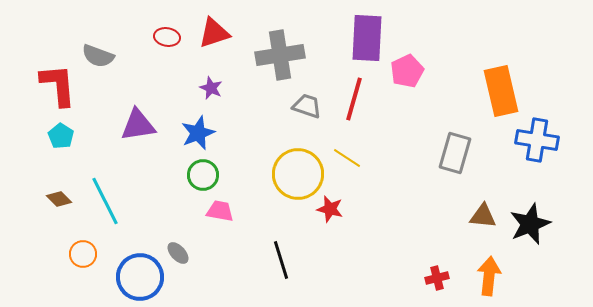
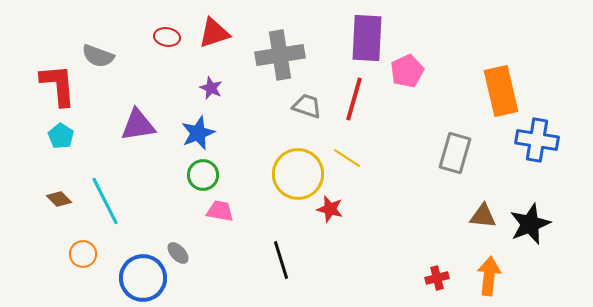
blue circle: moved 3 px right, 1 px down
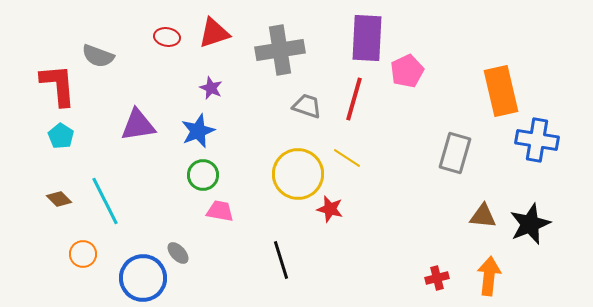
gray cross: moved 5 px up
blue star: moved 2 px up
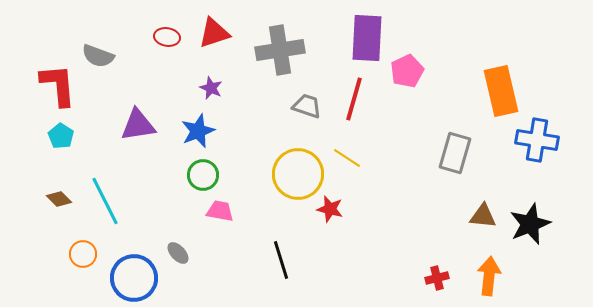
blue circle: moved 9 px left
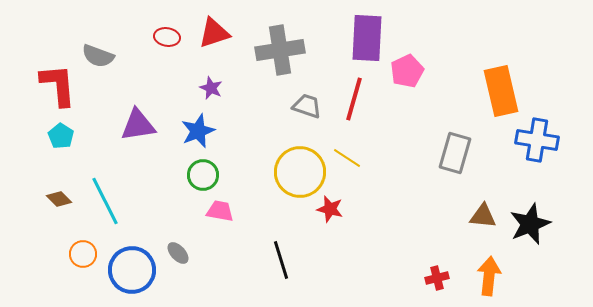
yellow circle: moved 2 px right, 2 px up
blue circle: moved 2 px left, 8 px up
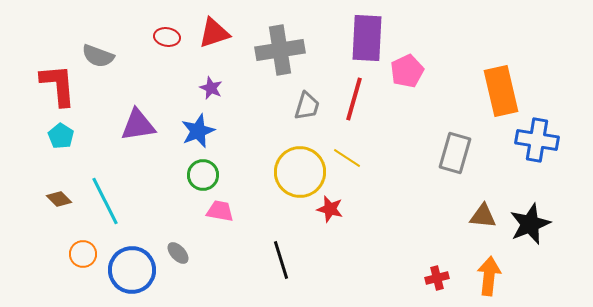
gray trapezoid: rotated 88 degrees clockwise
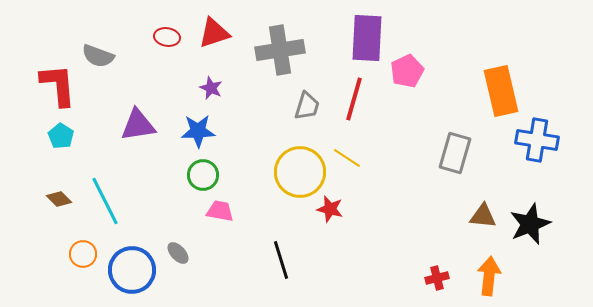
blue star: rotated 20 degrees clockwise
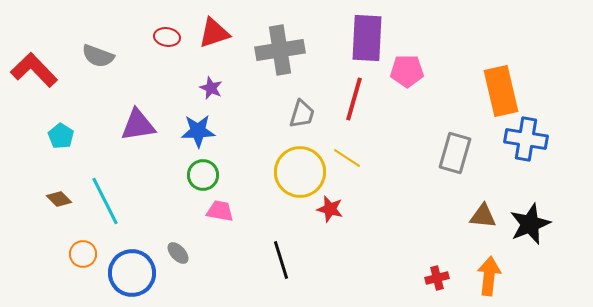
pink pentagon: rotated 24 degrees clockwise
red L-shape: moved 24 px left, 15 px up; rotated 39 degrees counterclockwise
gray trapezoid: moved 5 px left, 8 px down
blue cross: moved 11 px left, 1 px up
blue circle: moved 3 px down
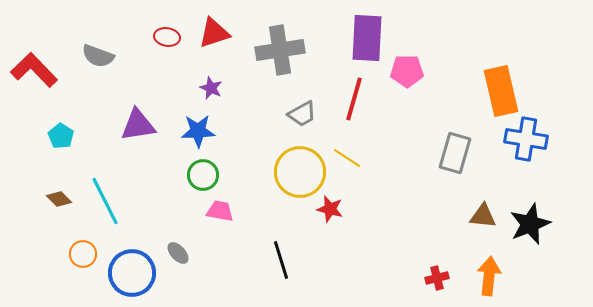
gray trapezoid: rotated 44 degrees clockwise
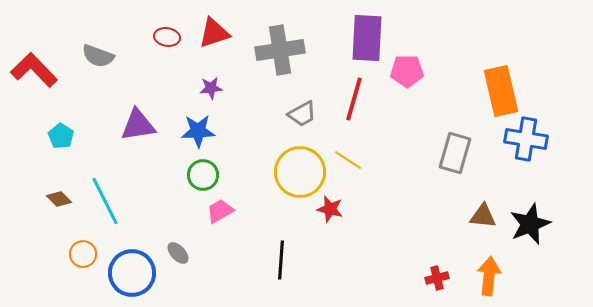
purple star: rotated 30 degrees counterclockwise
yellow line: moved 1 px right, 2 px down
pink trapezoid: rotated 40 degrees counterclockwise
black line: rotated 21 degrees clockwise
